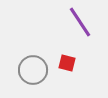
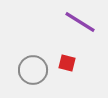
purple line: rotated 24 degrees counterclockwise
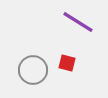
purple line: moved 2 px left
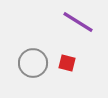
gray circle: moved 7 px up
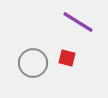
red square: moved 5 px up
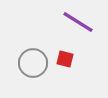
red square: moved 2 px left, 1 px down
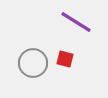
purple line: moved 2 px left
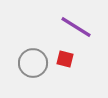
purple line: moved 5 px down
